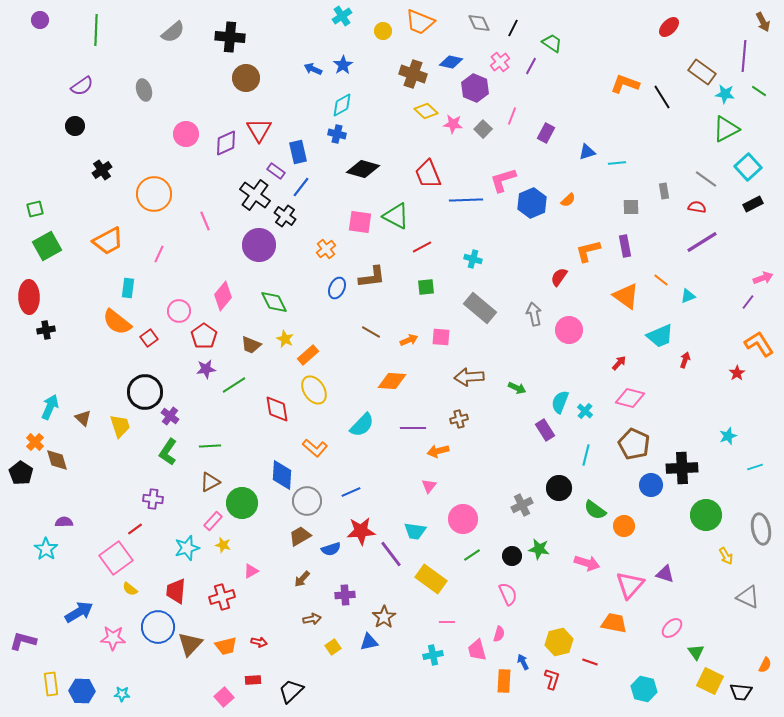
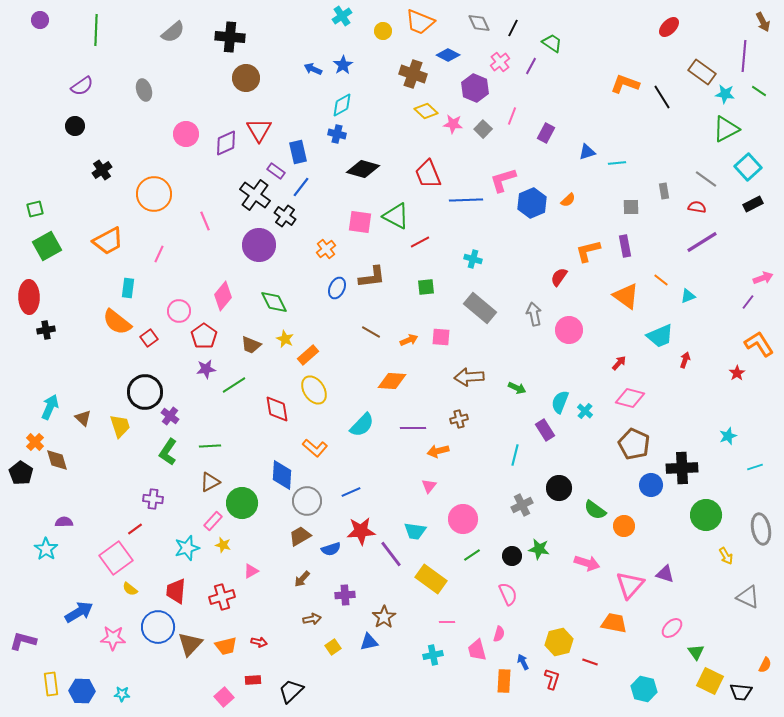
blue diamond at (451, 62): moved 3 px left, 7 px up; rotated 15 degrees clockwise
red line at (422, 247): moved 2 px left, 5 px up
cyan line at (586, 455): moved 71 px left
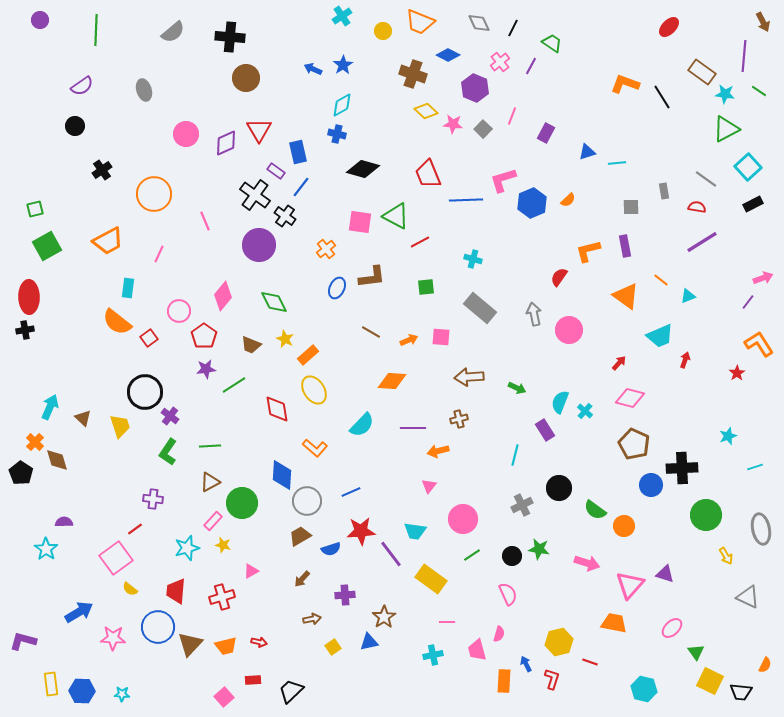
black cross at (46, 330): moved 21 px left
blue arrow at (523, 662): moved 3 px right, 2 px down
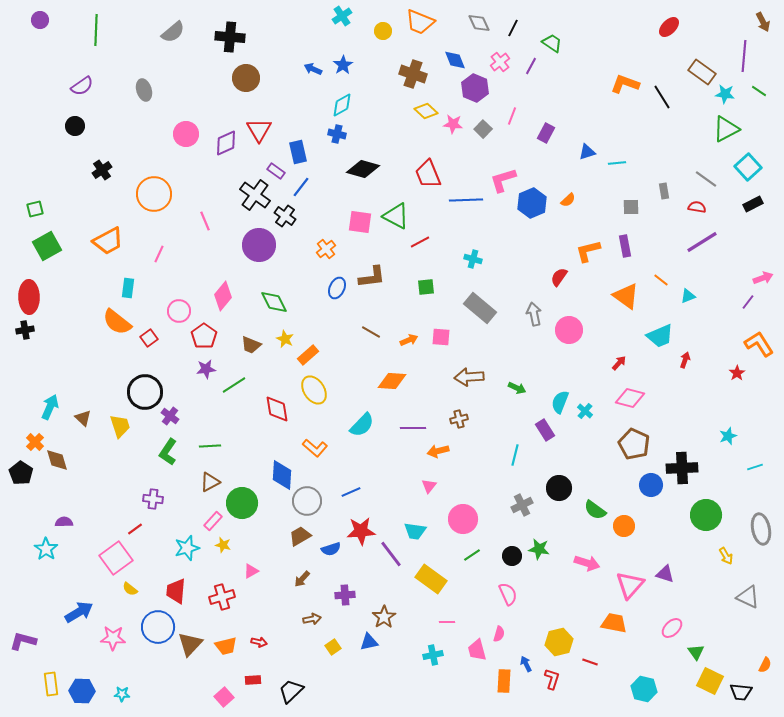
blue diamond at (448, 55): moved 7 px right, 5 px down; rotated 40 degrees clockwise
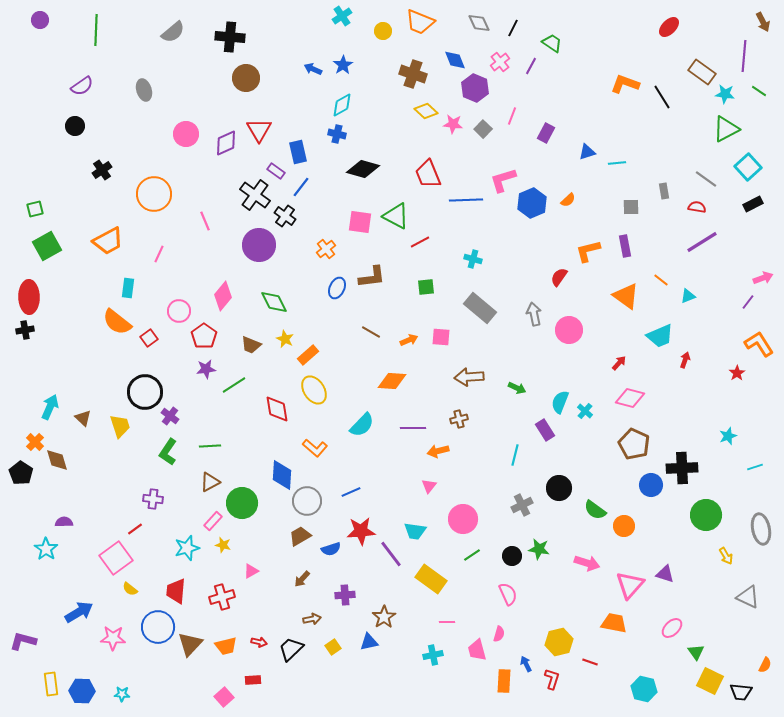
black trapezoid at (291, 691): moved 42 px up
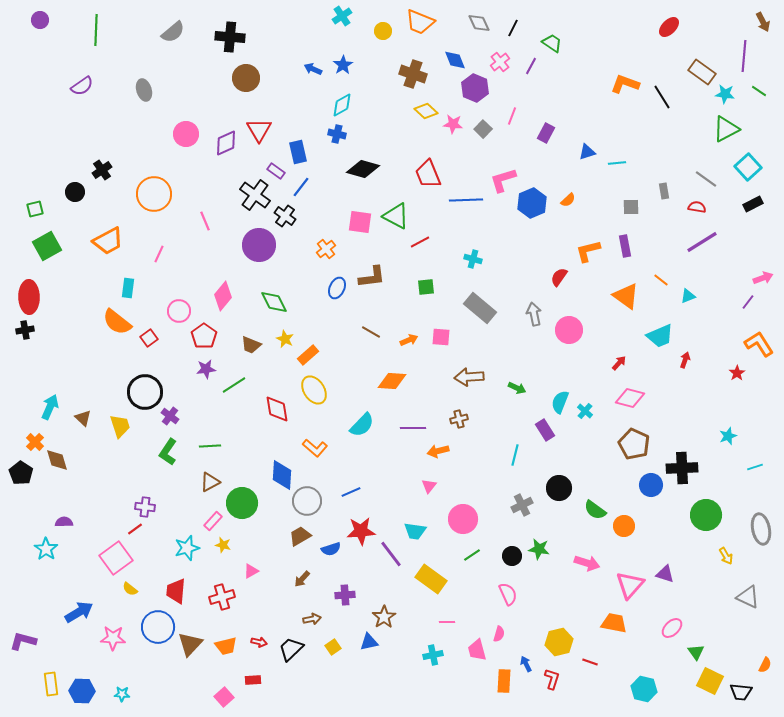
black circle at (75, 126): moved 66 px down
purple cross at (153, 499): moved 8 px left, 8 px down
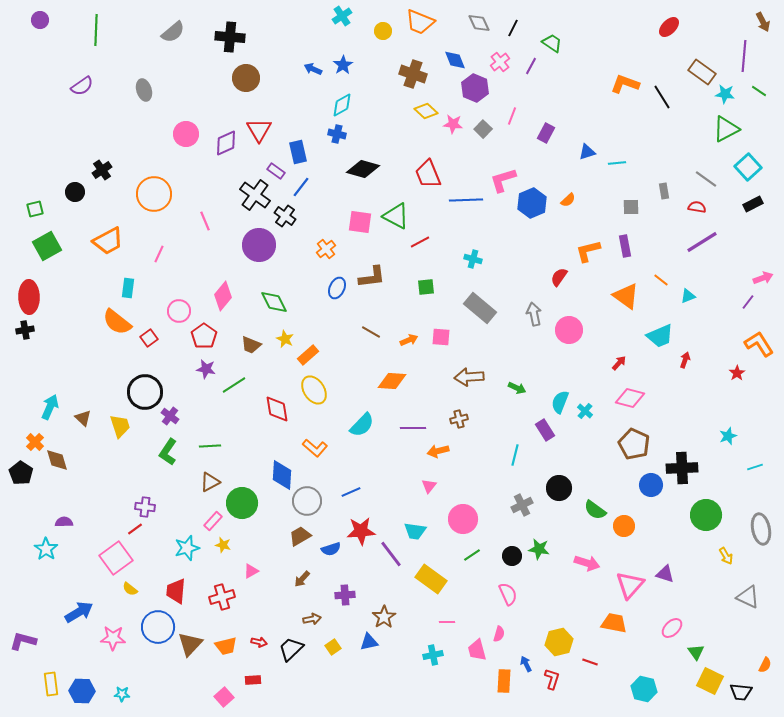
purple star at (206, 369): rotated 18 degrees clockwise
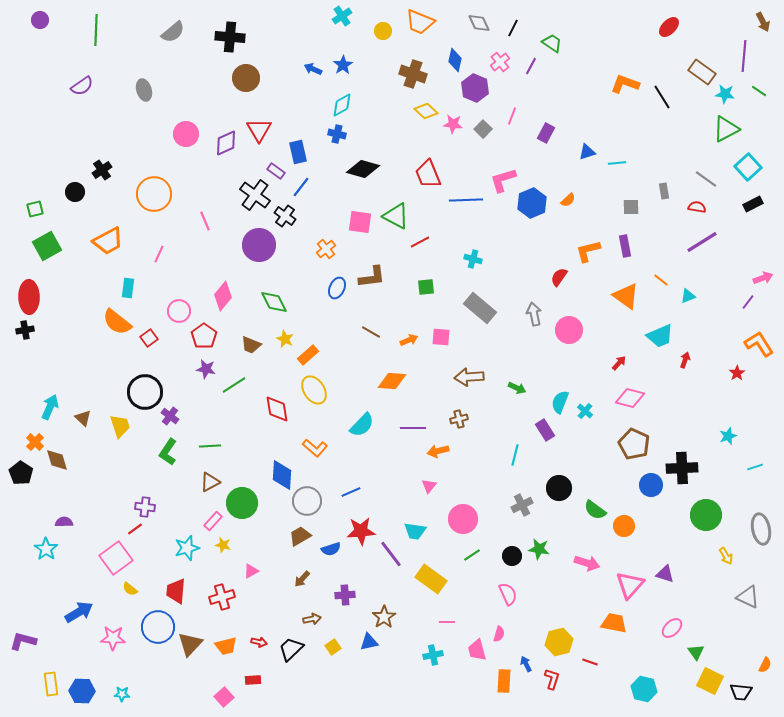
blue diamond at (455, 60): rotated 35 degrees clockwise
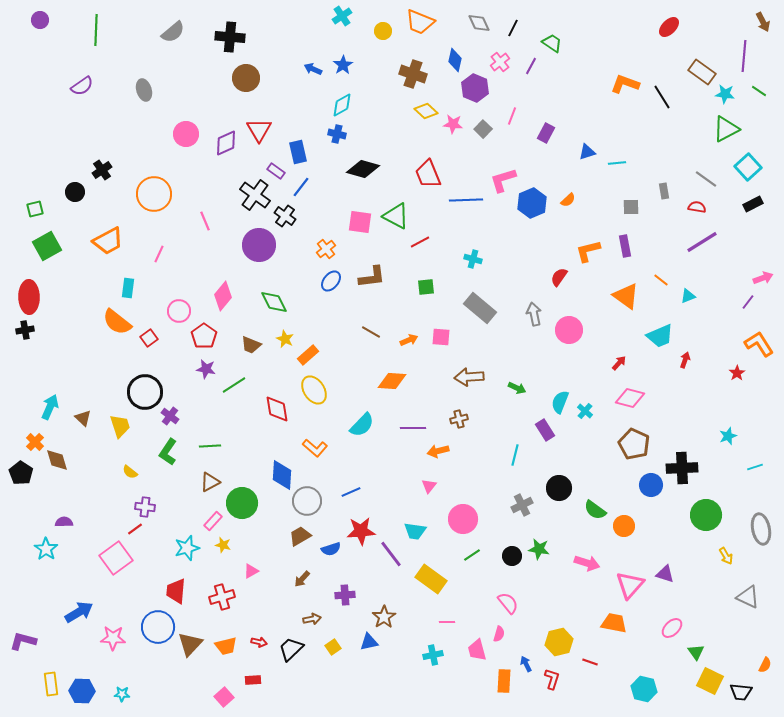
blue ellipse at (337, 288): moved 6 px left, 7 px up; rotated 15 degrees clockwise
yellow semicircle at (130, 589): moved 117 px up
pink semicircle at (508, 594): moved 9 px down; rotated 15 degrees counterclockwise
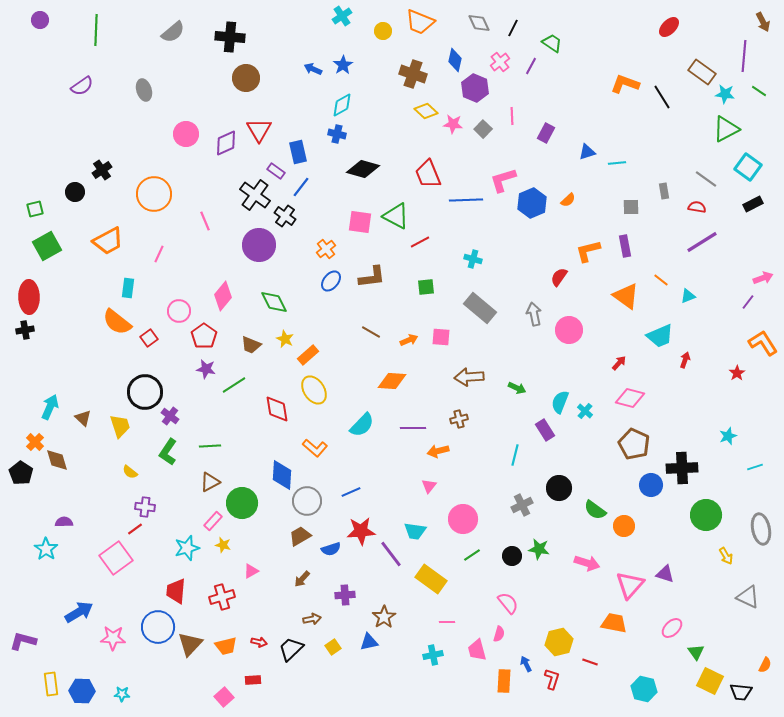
pink line at (512, 116): rotated 24 degrees counterclockwise
cyan square at (748, 167): rotated 12 degrees counterclockwise
orange L-shape at (759, 344): moved 4 px right, 1 px up
